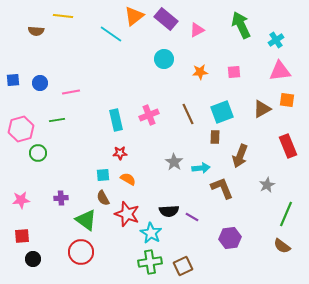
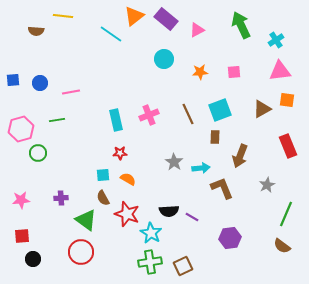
cyan square at (222, 112): moved 2 px left, 2 px up
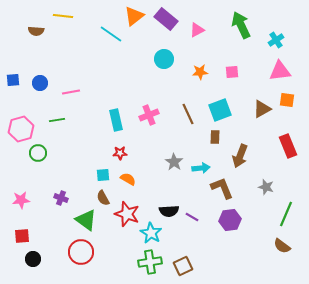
pink square at (234, 72): moved 2 px left
gray star at (267, 185): moved 1 px left, 2 px down; rotated 28 degrees counterclockwise
purple cross at (61, 198): rotated 24 degrees clockwise
purple hexagon at (230, 238): moved 18 px up
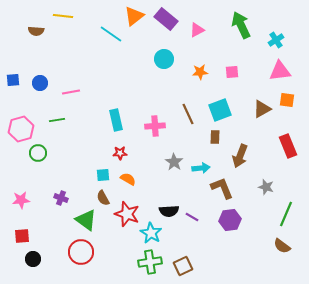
pink cross at (149, 115): moved 6 px right, 11 px down; rotated 18 degrees clockwise
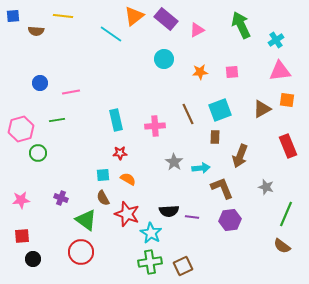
blue square at (13, 80): moved 64 px up
purple line at (192, 217): rotated 24 degrees counterclockwise
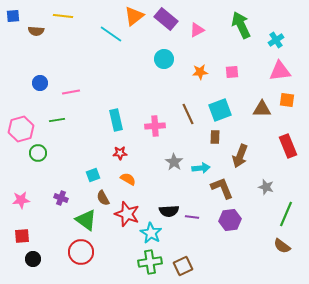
brown triangle at (262, 109): rotated 30 degrees clockwise
cyan square at (103, 175): moved 10 px left; rotated 16 degrees counterclockwise
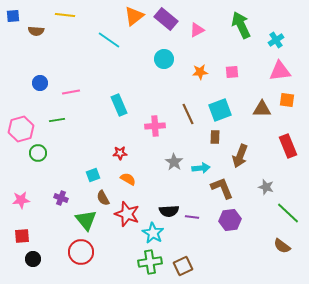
yellow line at (63, 16): moved 2 px right, 1 px up
cyan line at (111, 34): moved 2 px left, 6 px down
cyan rectangle at (116, 120): moved 3 px right, 15 px up; rotated 10 degrees counterclockwise
green line at (286, 214): moved 2 px right, 1 px up; rotated 70 degrees counterclockwise
green triangle at (86, 220): rotated 15 degrees clockwise
cyan star at (151, 233): moved 2 px right
